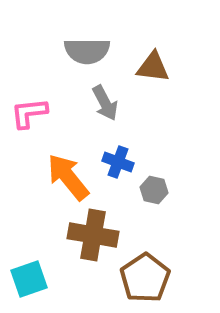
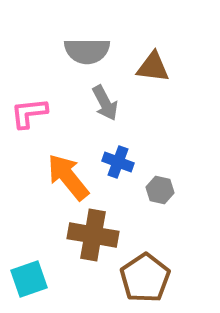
gray hexagon: moved 6 px right
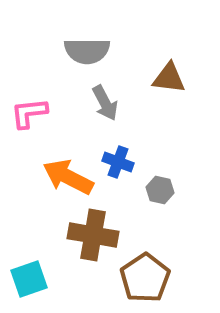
brown triangle: moved 16 px right, 11 px down
orange arrow: rotated 24 degrees counterclockwise
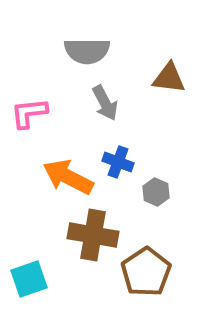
gray hexagon: moved 4 px left, 2 px down; rotated 12 degrees clockwise
brown pentagon: moved 1 px right, 6 px up
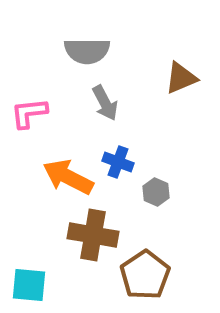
brown triangle: moved 12 px right; rotated 30 degrees counterclockwise
brown pentagon: moved 1 px left, 3 px down
cyan square: moved 6 px down; rotated 24 degrees clockwise
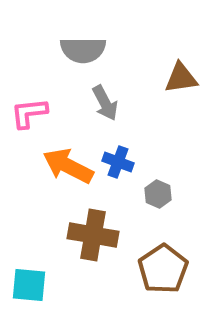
gray semicircle: moved 4 px left, 1 px up
brown triangle: rotated 15 degrees clockwise
orange arrow: moved 11 px up
gray hexagon: moved 2 px right, 2 px down
brown pentagon: moved 18 px right, 6 px up
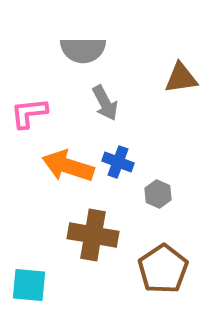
orange arrow: rotated 9 degrees counterclockwise
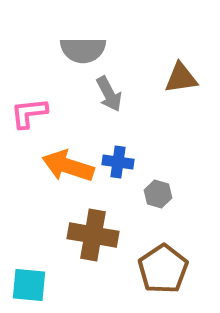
gray arrow: moved 4 px right, 9 px up
blue cross: rotated 12 degrees counterclockwise
gray hexagon: rotated 8 degrees counterclockwise
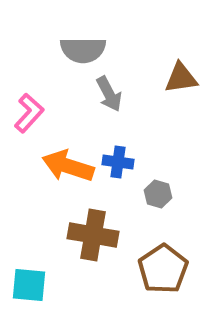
pink L-shape: rotated 138 degrees clockwise
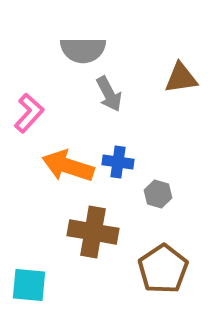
brown cross: moved 3 px up
